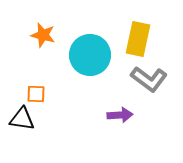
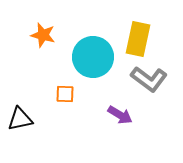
cyan circle: moved 3 px right, 2 px down
orange square: moved 29 px right
purple arrow: rotated 35 degrees clockwise
black triangle: moved 2 px left; rotated 20 degrees counterclockwise
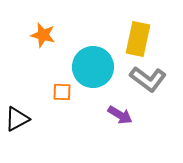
cyan circle: moved 10 px down
gray L-shape: moved 1 px left
orange square: moved 3 px left, 2 px up
black triangle: moved 3 px left; rotated 16 degrees counterclockwise
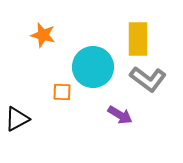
yellow rectangle: rotated 12 degrees counterclockwise
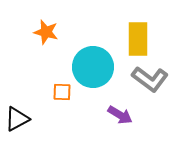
orange star: moved 3 px right, 3 px up
gray L-shape: moved 2 px right
